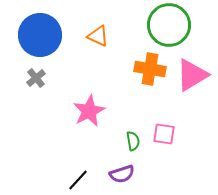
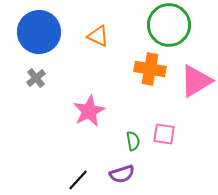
blue circle: moved 1 px left, 3 px up
pink triangle: moved 4 px right, 6 px down
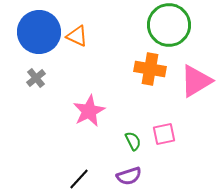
orange triangle: moved 21 px left
pink square: rotated 20 degrees counterclockwise
green semicircle: rotated 18 degrees counterclockwise
purple semicircle: moved 7 px right, 2 px down
black line: moved 1 px right, 1 px up
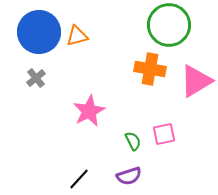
orange triangle: rotated 40 degrees counterclockwise
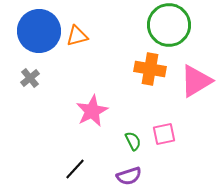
blue circle: moved 1 px up
gray cross: moved 6 px left
pink star: moved 3 px right
black line: moved 4 px left, 10 px up
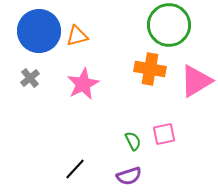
pink star: moved 9 px left, 27 px up
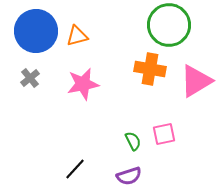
blue circle: moved 3 px left
pink star: rotated 16 degrees clockwise
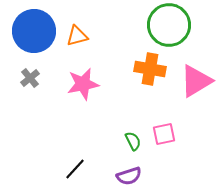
blue circle: moved 2 px left
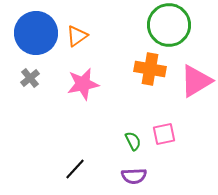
blue circle: moved 2 px right, 2 px down
orange triangle: rotated 20 degrees counterclockwise
purple semicircle: moved 5 px right; rotated 15 degrees clockwise
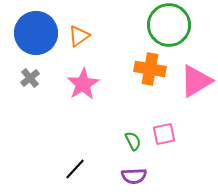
orange triangle: moved 2 px right
pink star: rotated 20 degrees counterclockwise
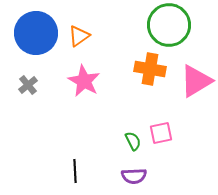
gray cross: moved 2 px left, 7 px down
pink star: moved 1 px right, 3 px up; rotated 12 degrees counterclockwise
pink square: moved 3 px left, 1 px up
black line: moved 2 px down; rotated 45 degrees counterclockwise
